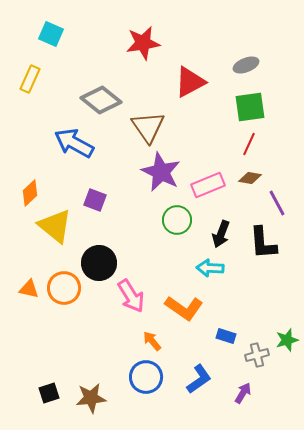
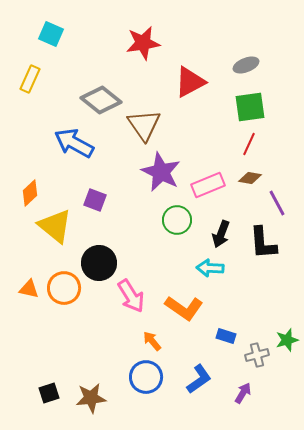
brown triangle: moved 4 px left, 2 px up
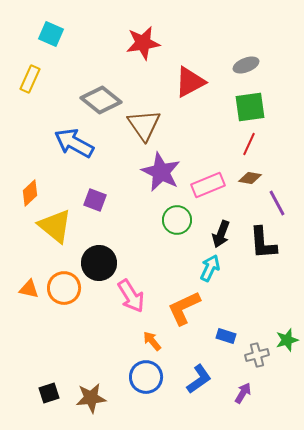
cyan arrow: rotated 112 degrees clockwise
orange L-shape: rotated 120 degrees clockwise
